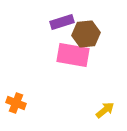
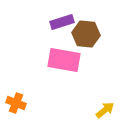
brown hexagon: rotated 12 degrees clockwise
pink rectangle: moved 9 px left, 5 px down
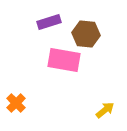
purple rectangle: moved 13 px left
orange cross: rotated 24 degrees clockwise
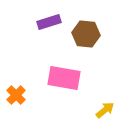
pink rectangle: moved 18 px down
orange cross: moved 8 px up
